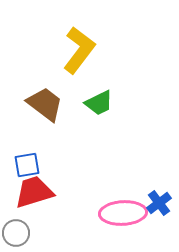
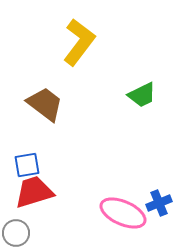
yellow L-shape: moved 8 px up
green trapezoid: moved 43 px right, 8 px up
blue cross: rotated 15 degrees clockwise
pink ellipse: rotated 27 degrees clockwise
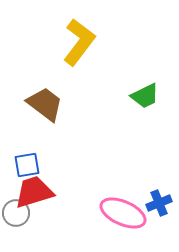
green trapezoid: moved 3 px right, 1 px down
gray circle: moved 20 px up
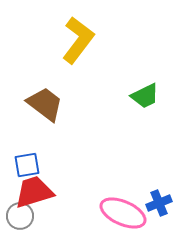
yellow L-shape: moved 1 px left, 2 px up
gray circle: moved 4 px right, 3 px down
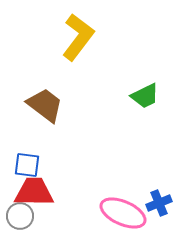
yellow L-shape: moved 3 px up
brown trapezoid: moved 1 px down
blue square: rotated 16 degrees clockwise
red trapezoid: rotated 18 degrees clockwise
